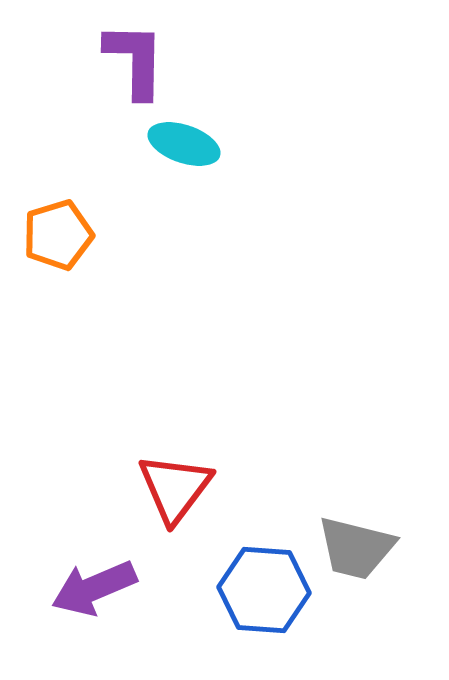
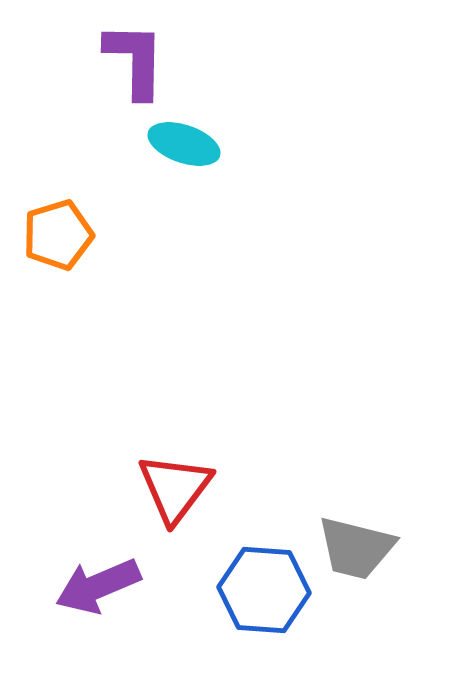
purple arrow: moved 4 px right, 2 px up
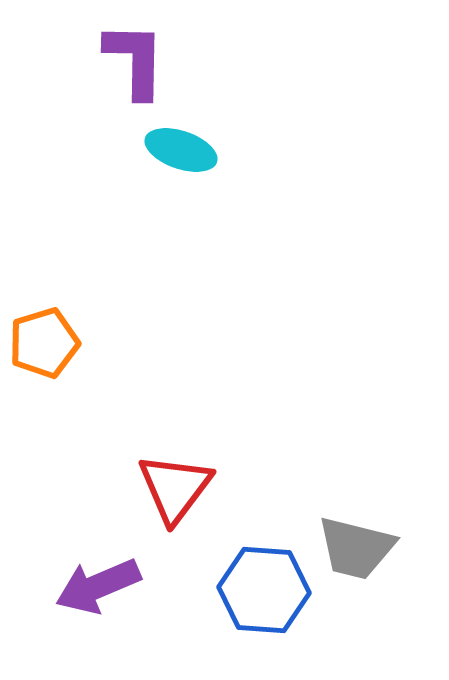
cyan ellipse: moved 3 px left, 6 px down
orange pentagon: moved 14 px left, 108 px down
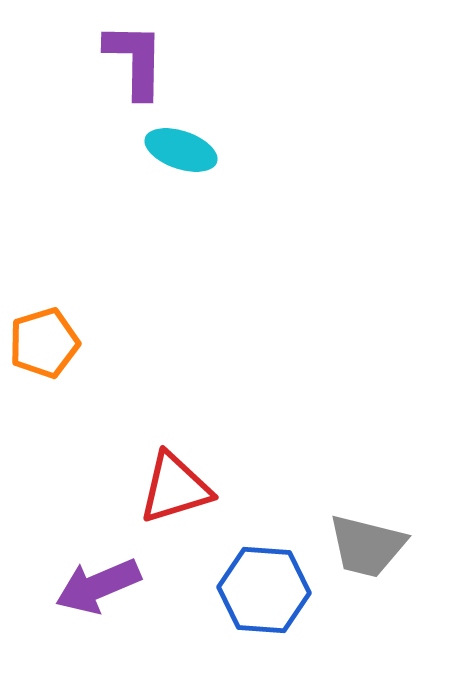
red triangle: rotated 36 degrees clockwise
gray trapezoid: moved 11 px right, 2 px up
